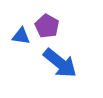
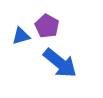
blue triangle: rotated 24 degrees counterclockwise
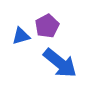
purple pentagon: rotated 15 degrees clockwise
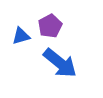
purple pentagon: moved 3 px right
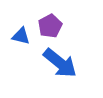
blue triangle: rotated 30 degrees clockwise
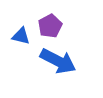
blue arrow: moved 2 px left, 2 px up; rotated 12 degrees counterclockwise
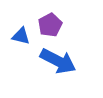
purple pentagon: moved 1 px up
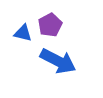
blue triangle: moved 2 px right, 3 px up
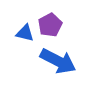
blue triangle: moved 2 px right
